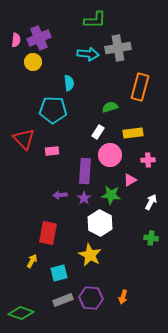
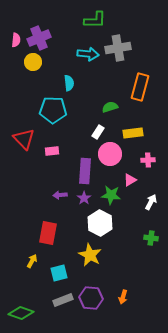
pink circle: moved 1 px up
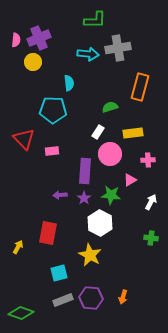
yellow arrow: moved 14 px left, 14 px up
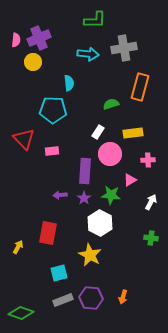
gray cross: moved 6 px right
green semicircle: moved 1 px right, 3 px up
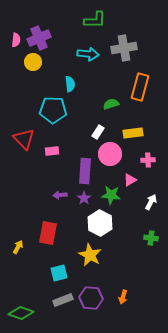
cyan semicircle: moved 1 px right, 1 px down
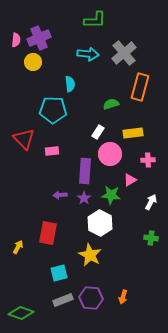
gray cross: moved 5 px down; rotated 30 degrees counterclockwise
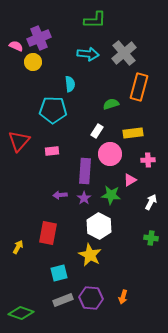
pink semicircle: moved 6 px down; rotated 72 degrees counterclockwise
orange rectangle: moved 1 px left
white rectangle: moved 1 px left, 1 px up
red triangle: moved 5 px left, 2 px down; rotated 25 degrees clockwise
white hexagon: moved 1 px left, 3 px down
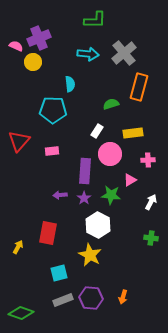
white hexagon: moved 1 px left, 1 px up
